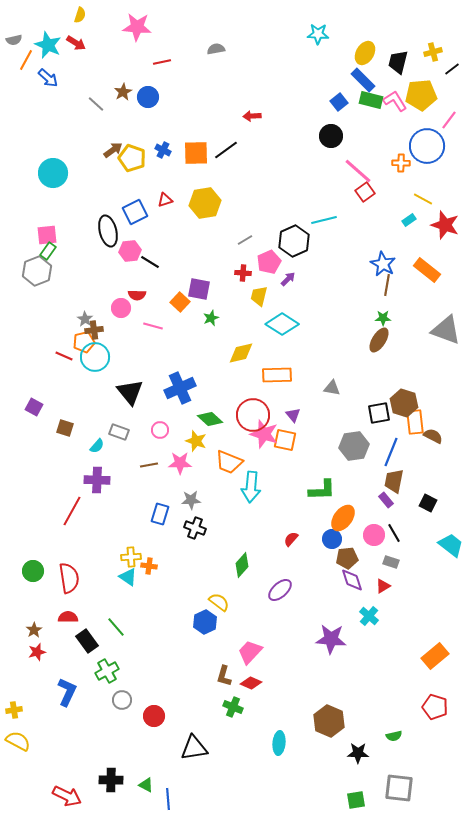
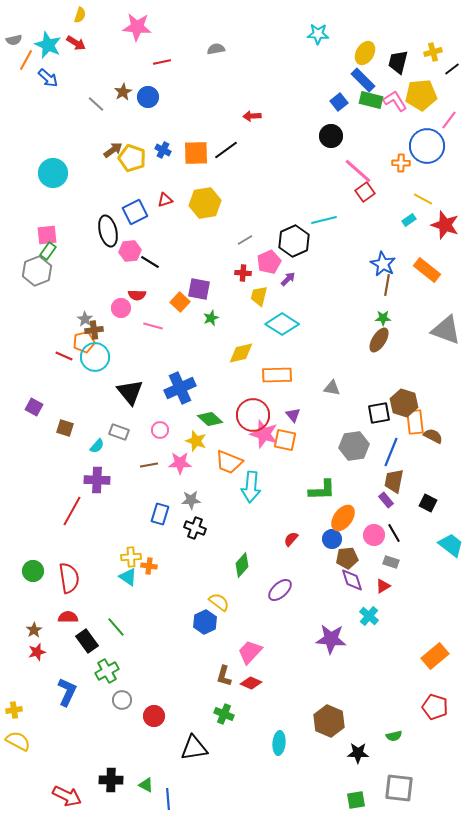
green cross at (233, 707): moved 9 px left, 7 px down
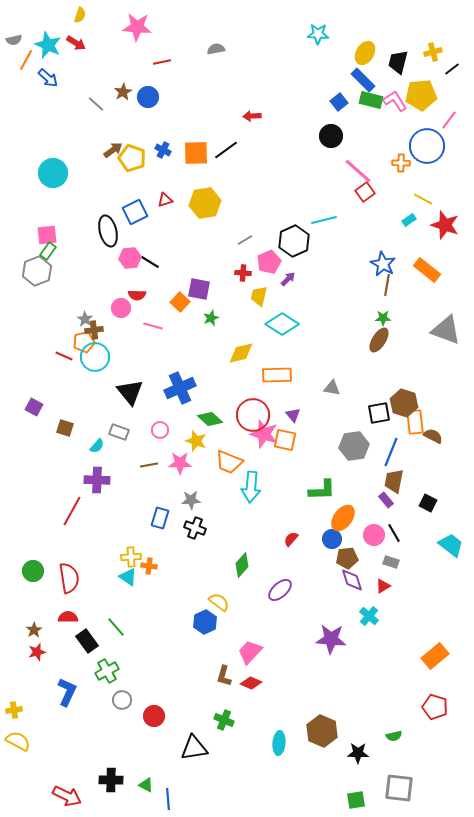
pink hexagon at (130, 251): moved 7 px down
blue rectangle at (160, 514): moved 4 px down
green cross at (224, 714): moved 6 px down
brown hexagon at (329, 721): moved 7 px left, 10 px down
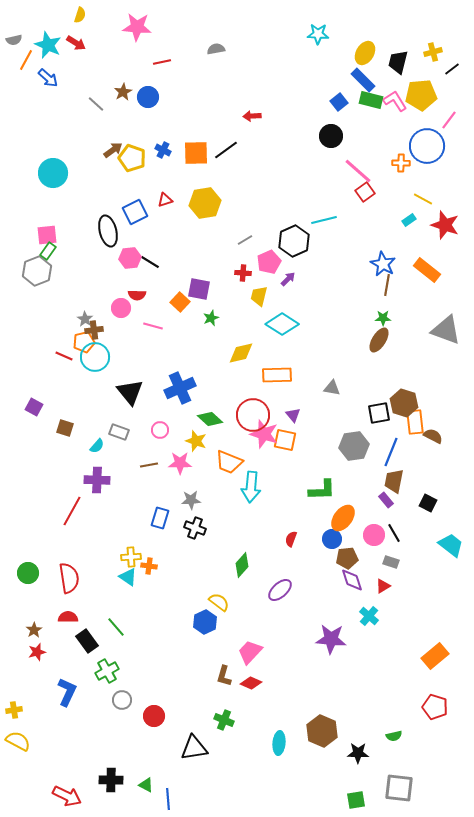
red semicircle at (291, 539): rotated 21 degrees counterclockwise
green circle at (33, 571): moved 5 px left, 2 px down
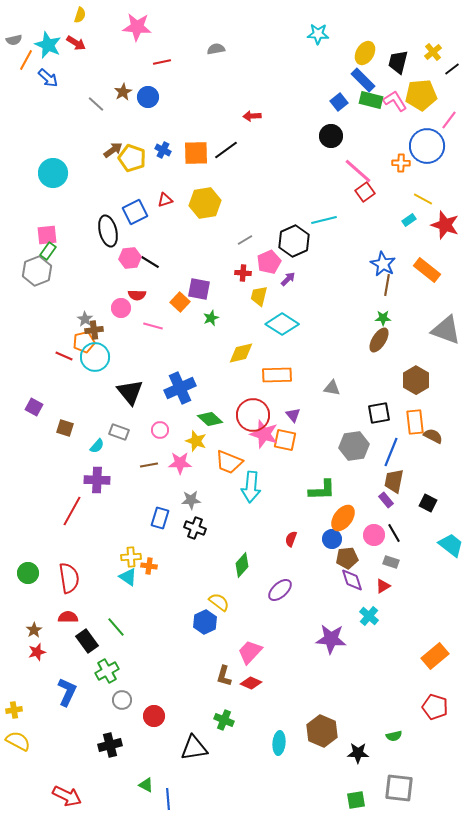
yellow cross at (433, 52): rotated 24 degrees counterclockwise
brown hexagon at (404, 403): moved 12 px right, 23 px up; rotated 12 degrees clockwise
black cross at (111, 780): moved 1 px left, 35 px up; rotated 15 degrees counterclockwise
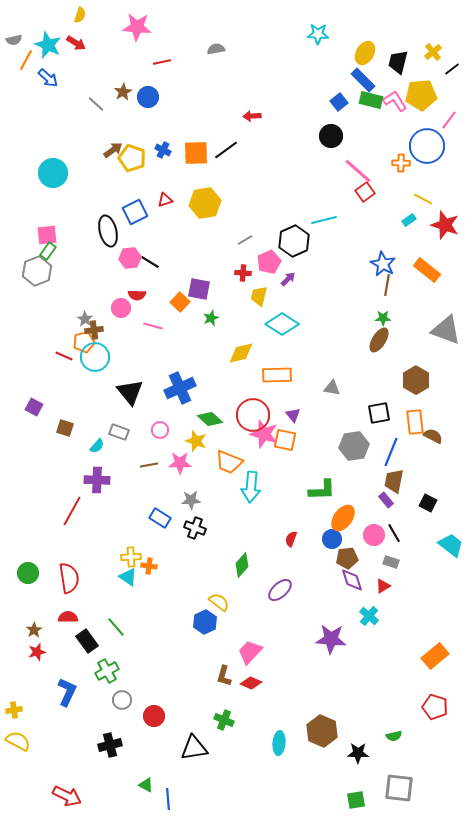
blue rectangle at (160, 518): rotated 75 degrees counterclockwise
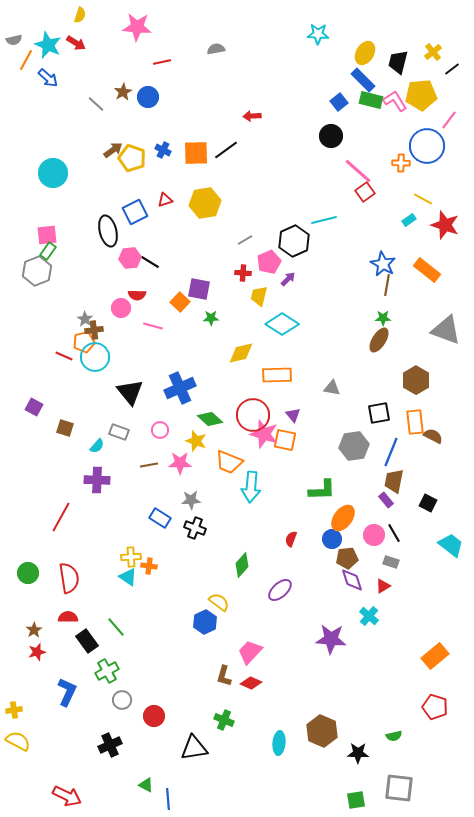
green star at (211, 318): rotated 21 degrees clockwise
red line at (72, 511): moved 11 px left, 6 px down
black cross at (110, 745): rotated 10 degrees counterclockwise
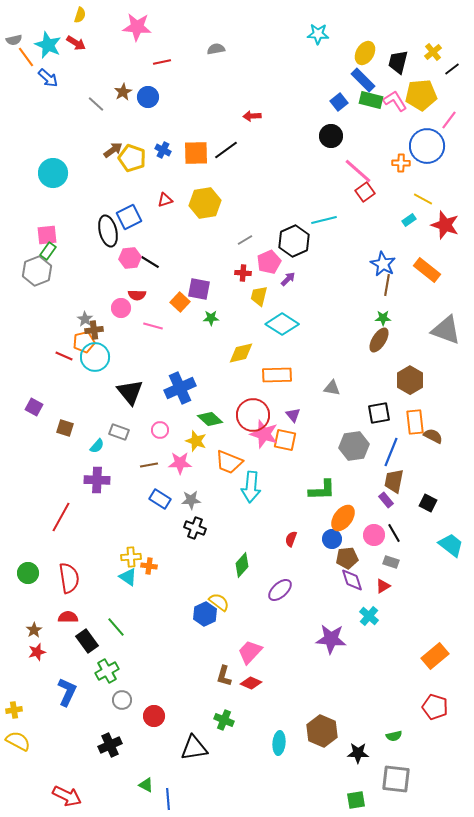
orange line at (26, 60): moved 3 px up; rotated 65 degrees counterclockwise
blue square at (135, 212): moved 6 px left, 5 px down
brown hexagon at (416, 380): moved 6 px left
blue rectangle at (160, 518): moved 19 px up
blue hexagon at (205, 622): moved 8 px up
gray square at (399, 788): moved 3 px left, 9 px up
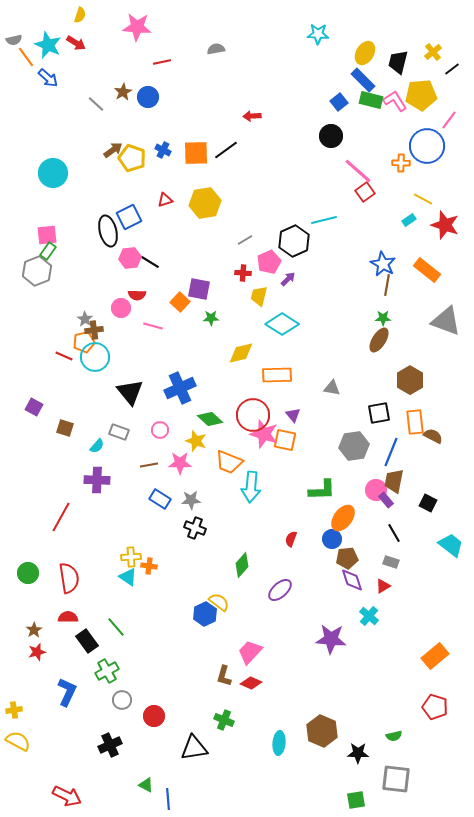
gray triangle at (446, 330): moved 9 px up
pink circle at (374, 535): moved 2 px right, 45 px up
